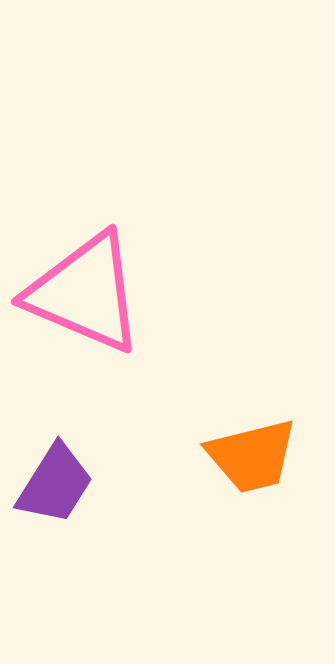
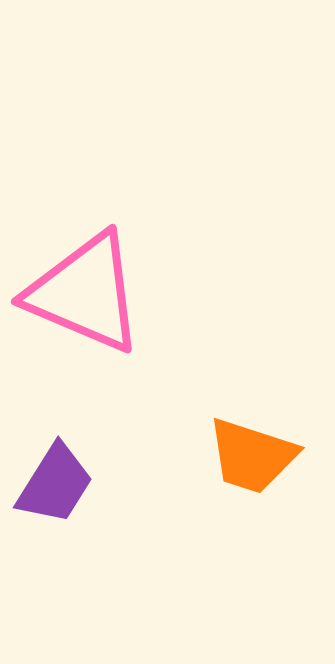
orange trapezoid: rotated 32 degrees clockwise
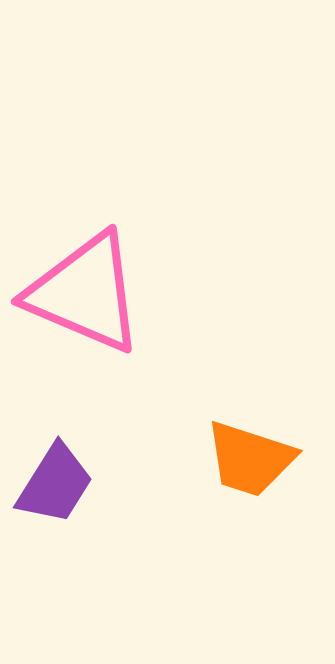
orange trapezoid: moved 2 px left, 3 px down
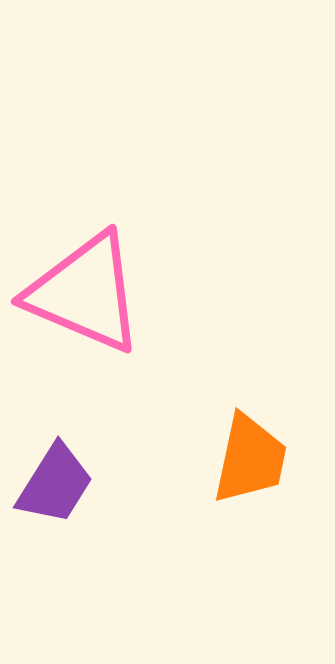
orange trapezoid: rotated 96 degrees counterclockwise
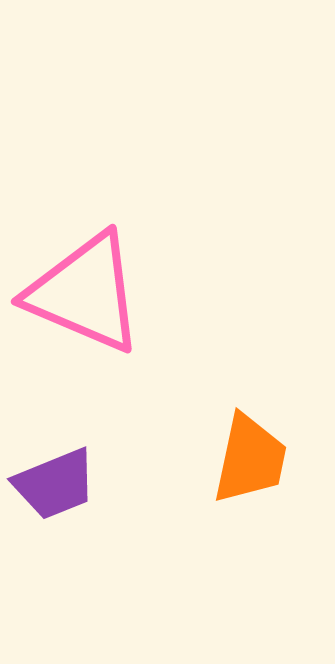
purple trapezoid: rotated 36 degrees clockwise
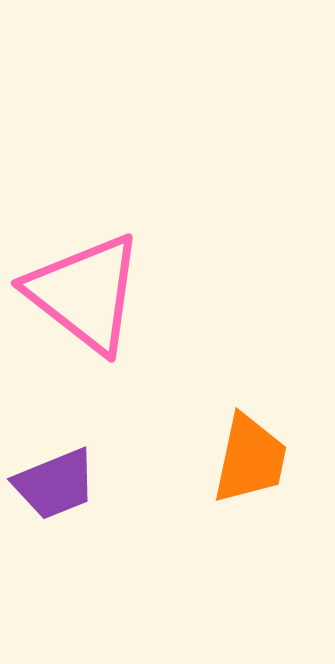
pink triangle: rotated 15 degrees clockwise
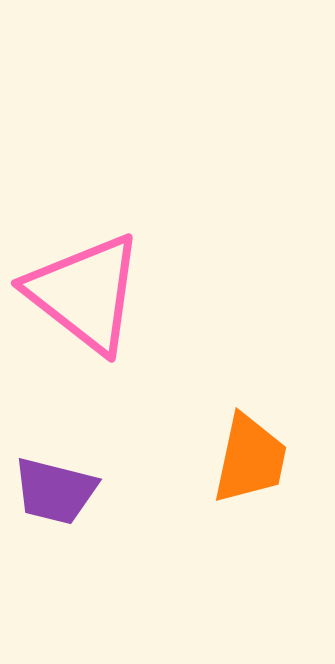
purple trapezoid: moved 7 px down; rotated 36 degrees clockwise
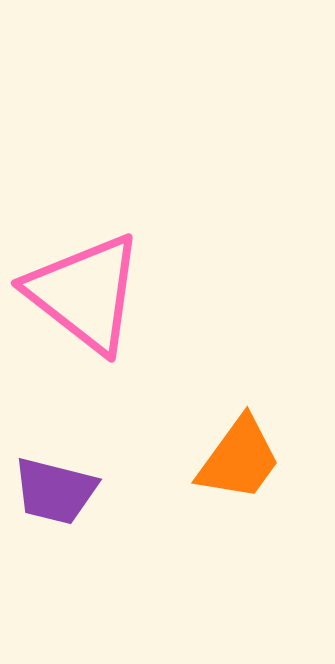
orange trapezoid: moved 11 px left; rotated 24 degrees clockwise
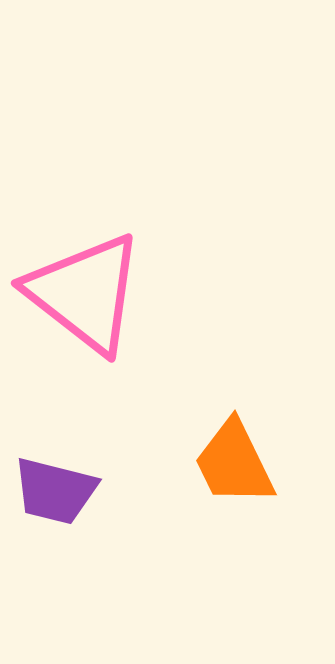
orange trapezoid: moved 5 px left, 4 px down; rotated 118 degrees clockwise
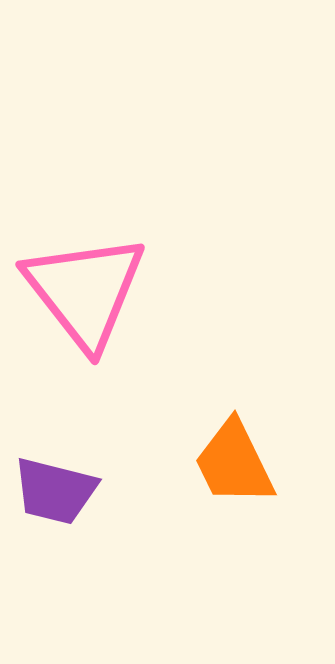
pink triangle: moved 2 px up; rotated 14 degrees clockwise
